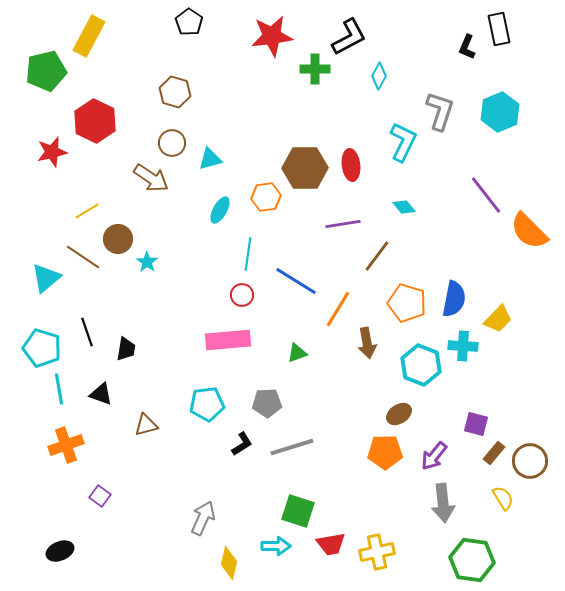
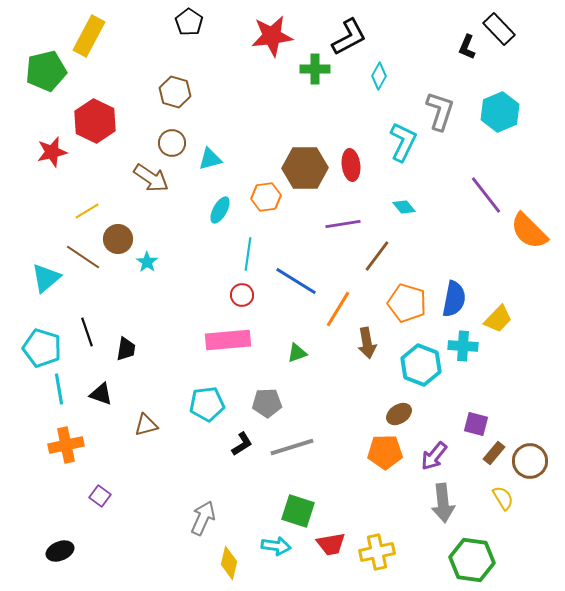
black rectangle at (499, 29): rotated 32 degrees counterclockwise
orange cross at (66, 445): rotated 8 degrees clockwise
cyan arrow at (276, 546): rotated 8 degrees clockwise
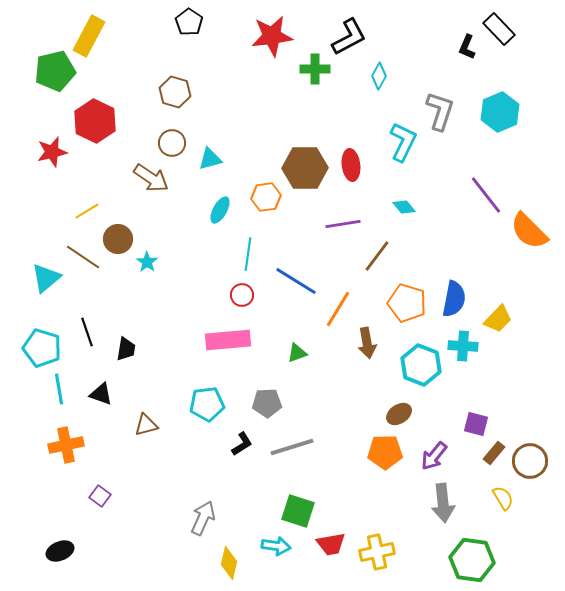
green pentagon at (46, 71): moved 9 px right
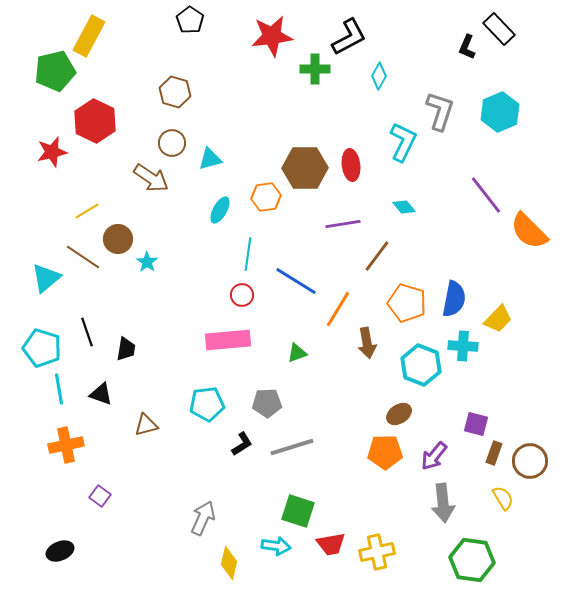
black pentagon at (189, 22): moved 1 px right, 2 px up
brown rectangle at (494, 453): rotated 20 degrees counterclockwise
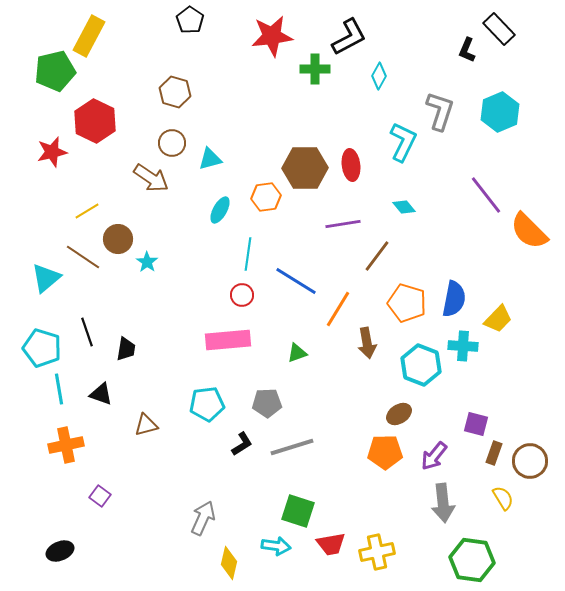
black L-shape at (467, 47): moved 3 px down
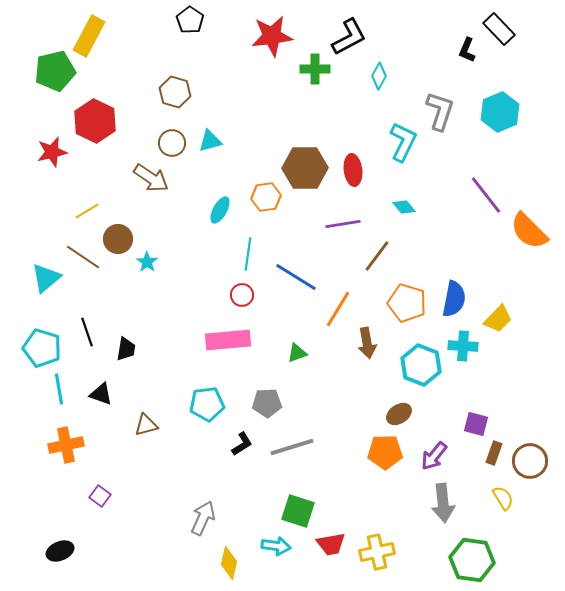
cyan triangle at (210, 159): moved 18 px up
red ellipse at (351, 165): moved 2 px right, 5 px down
blue line at (296, 281): moved 4 px up
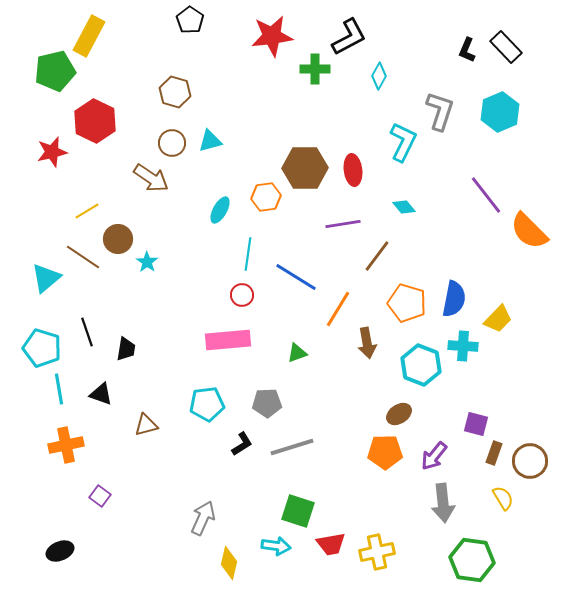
black rectangle at (499, 29): moved 7 px right, 18 px down
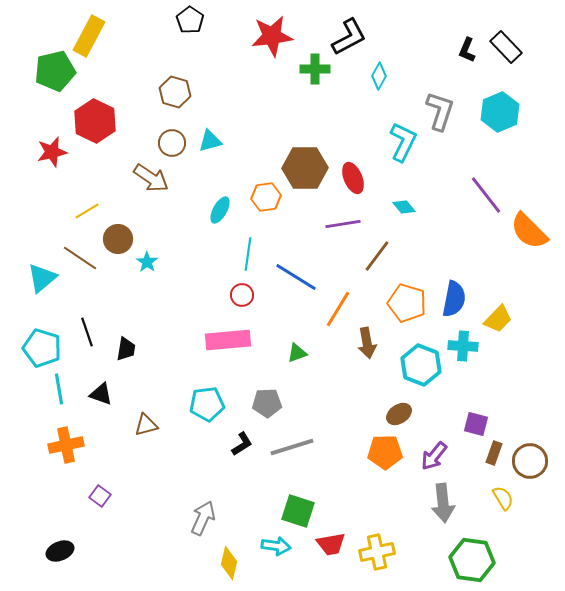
red ellipse at (353, 170): moved 8 px down; rotated 16 degrees counterclockwise
brown line at (83, 257): moved 3 px left, 1 px down
cyan triangle at (46, 278): moved 4 px left
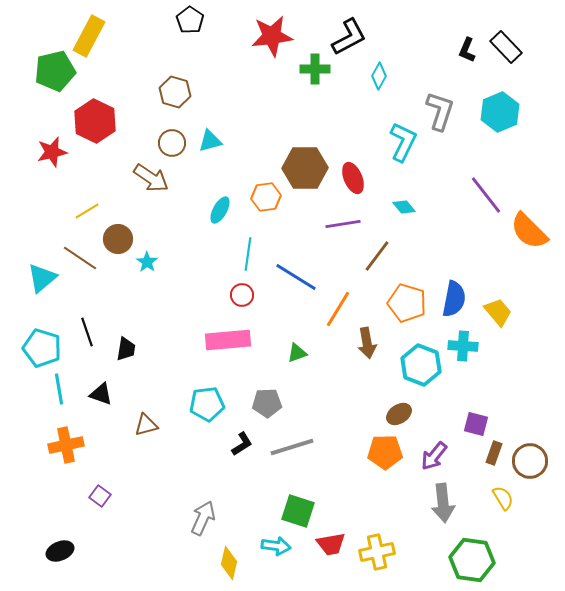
yellow trapezoid at (498, 319): moved 7 px up; rotated 84 degrees counterclockwise
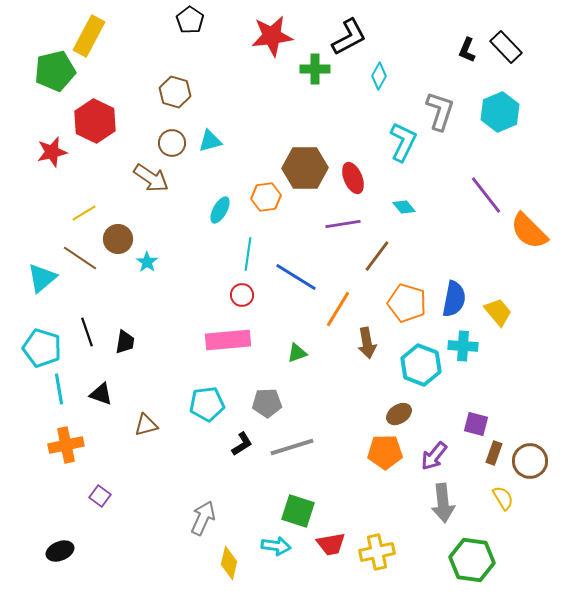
yellow line at (87, 211): moved 3 px left, 2 px down
black trapezoid at (126, 349): moved 1 px left, 7 px up
